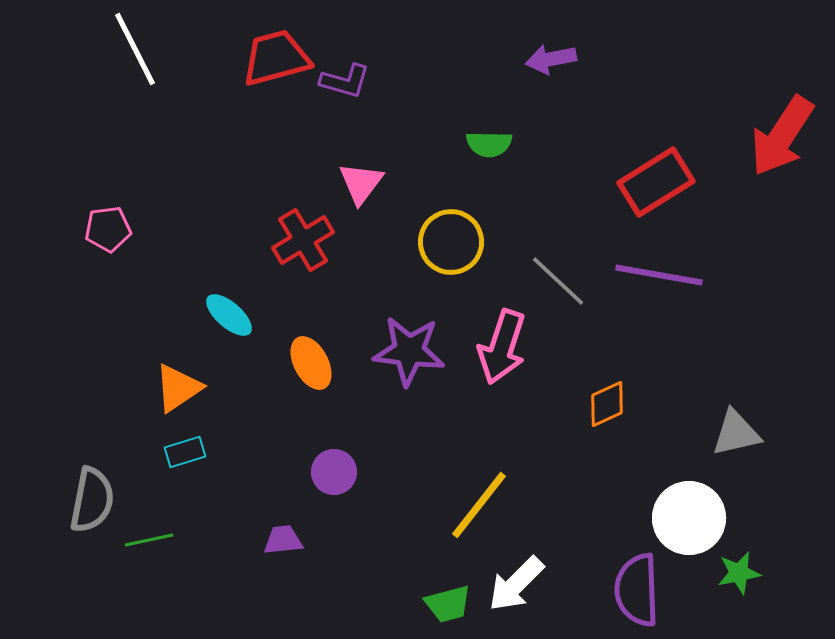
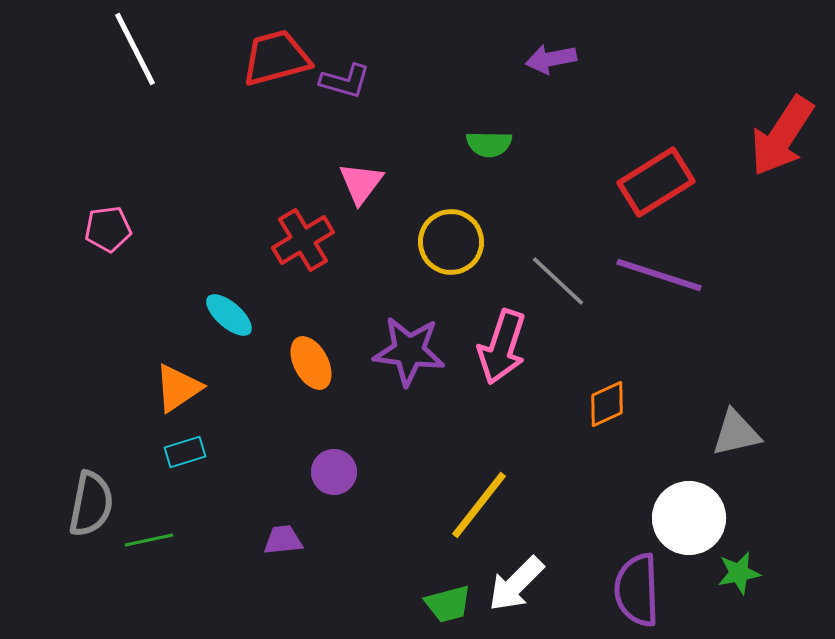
purple line: rotated 8 degrees clockwise
gray semicircle: moved 1 px left, 4 px down
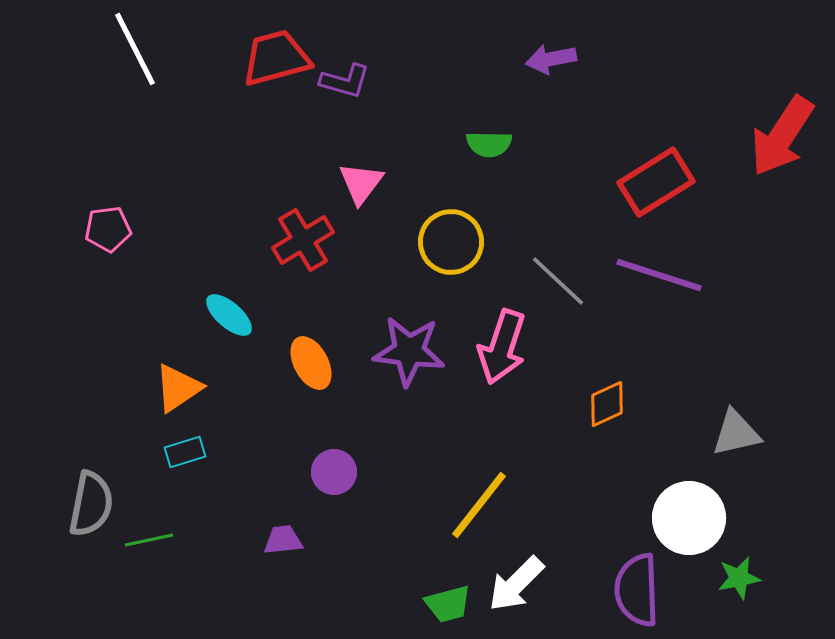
green star: moved 5 px down
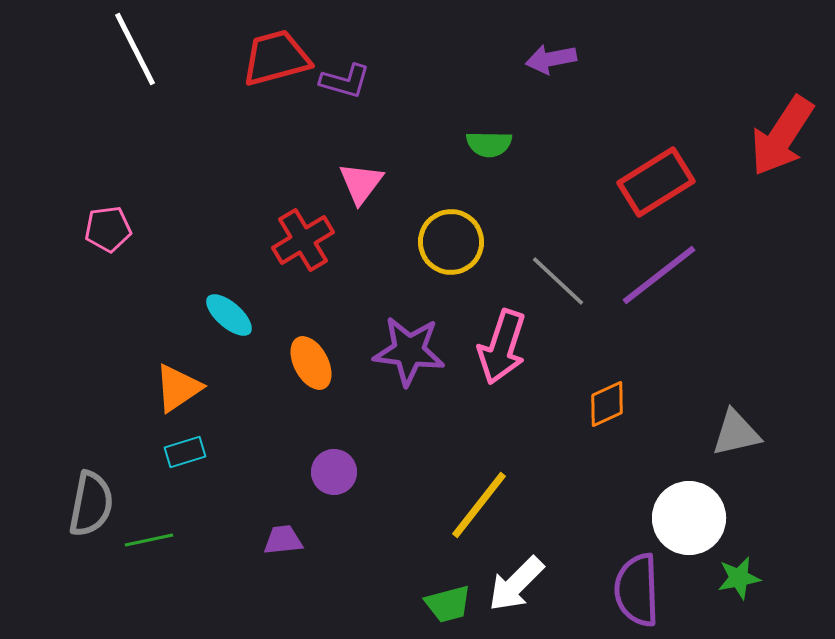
purple line: rotated 56 degrees counterclockwise
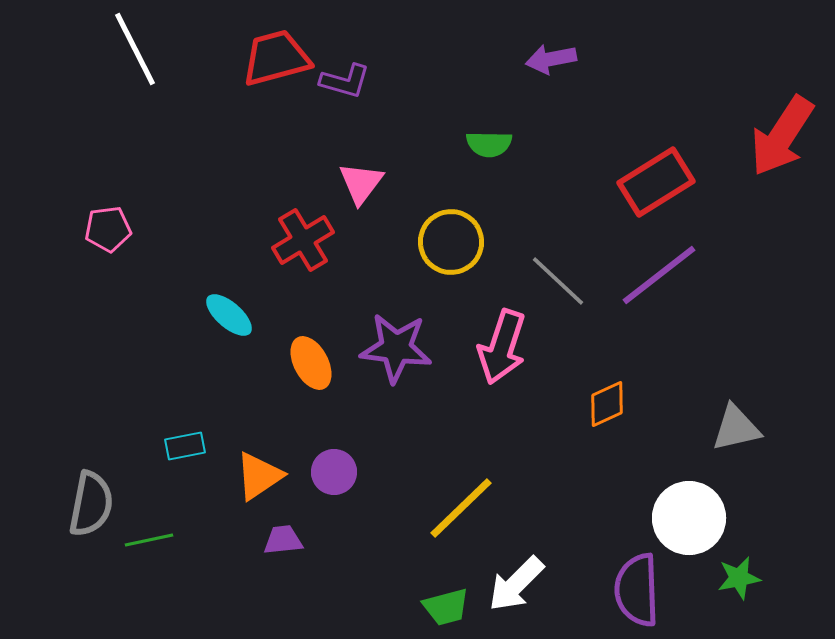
purple star: moved 13 px left, 3 px up
orange triangle: moved 81 px right, 88 px down
gray triangle: moved 5 px up
cyan rectangle: moved 6 px up; rotated 6 degrees clockwise
yellow line: moved 18 px left, 3 px down; rotated 8 degrees clockwise
green trapezoid: moved 2 px left, 3 px down
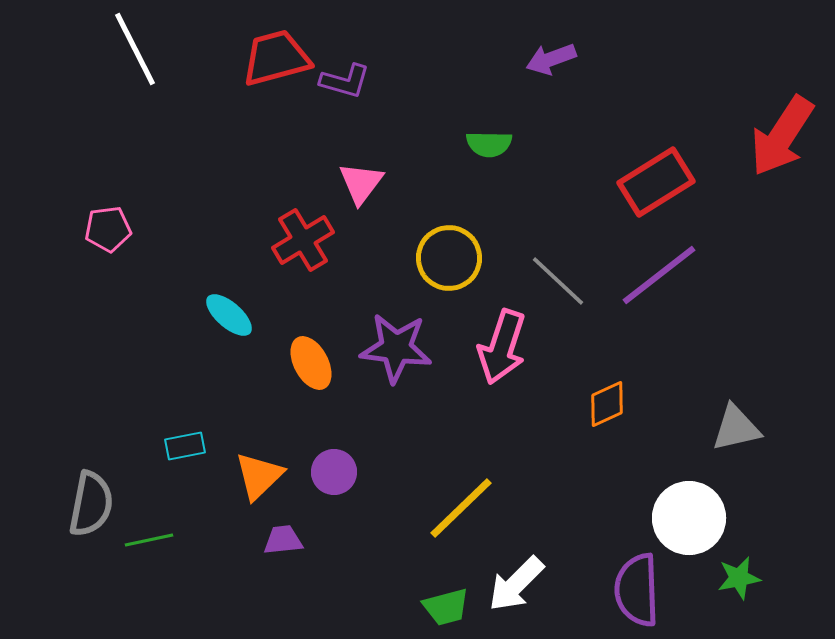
purple arrow: rotated 9 degrees counterclockwise
yellow circle: moved 2 px left, 16 px down
orange triangle: rotated 10 degrees counterclockwise
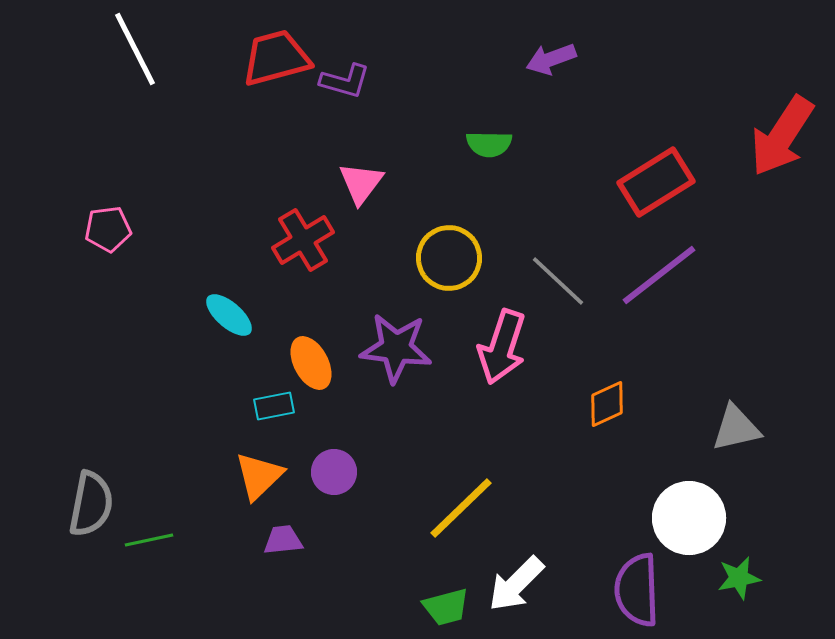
cyan rectangle: moved 89 px right, 40 px up
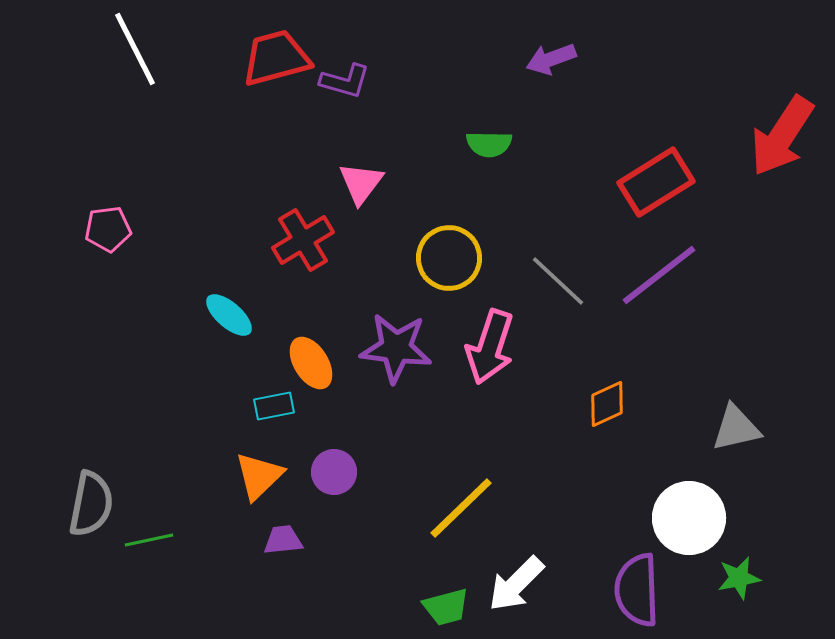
pink arrow: moved 12 px left
orange ellipse: rotated 4 degrees counterclockwise
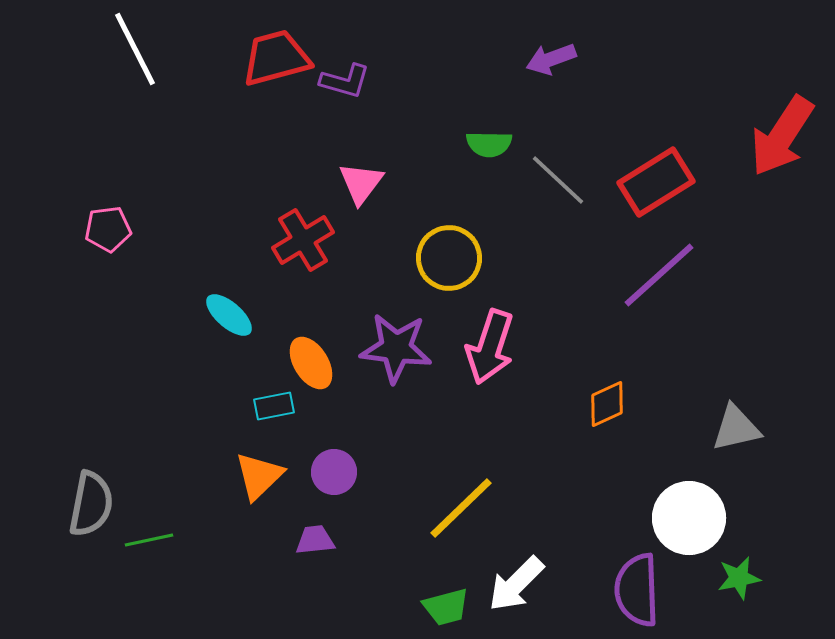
purple line: rotated 4 degrees counterclockwise
gray line: moved 101 px up
purple trapezoid: moved 32 px right
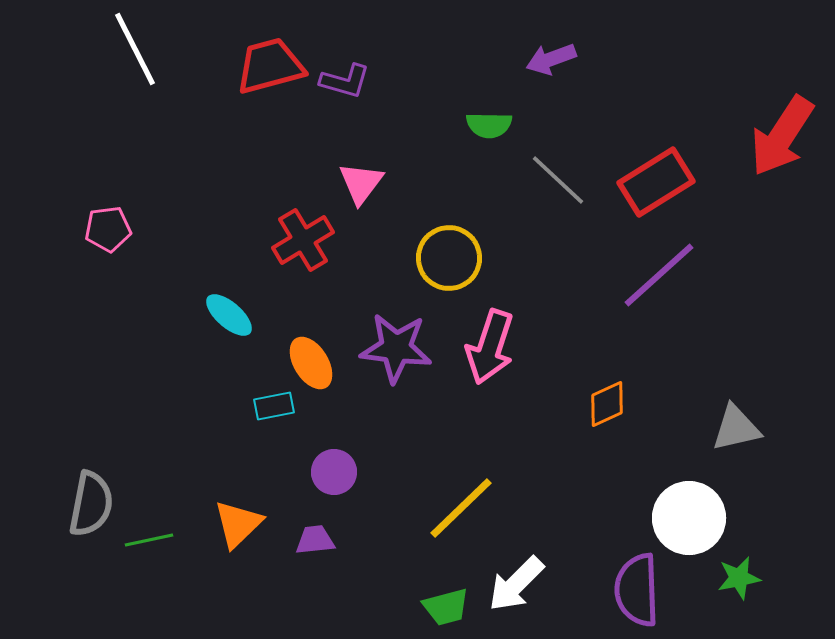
red trapezoid: moved 6 px left, 8 px down
green semicircle: moved 19 px up
orange triangle: moved 21 px left, 48 px down
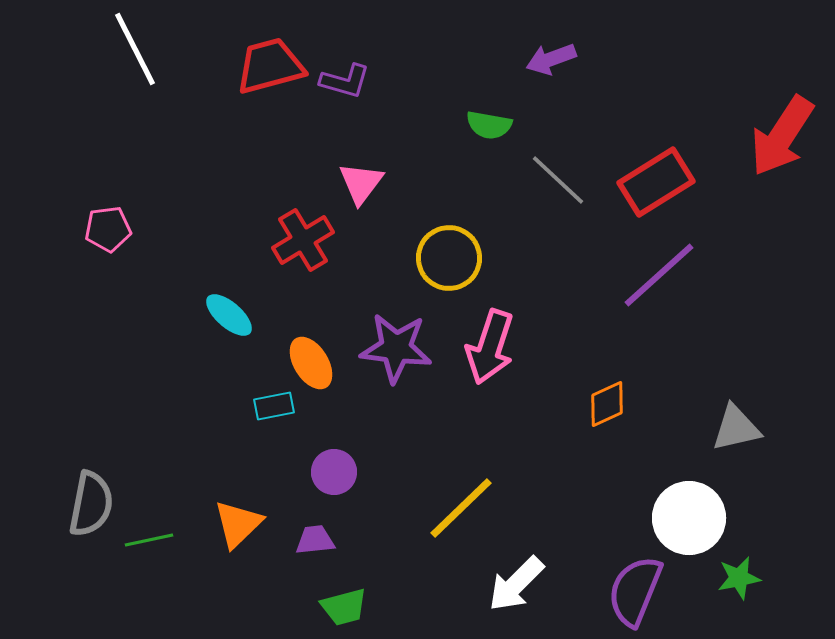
green semicircle: rotated 9 degrees clockwise
purple semicircle: moved 2 px left, 1 px down; rotated 24 degrees clockwise
green trapezoid: moved 102 px left
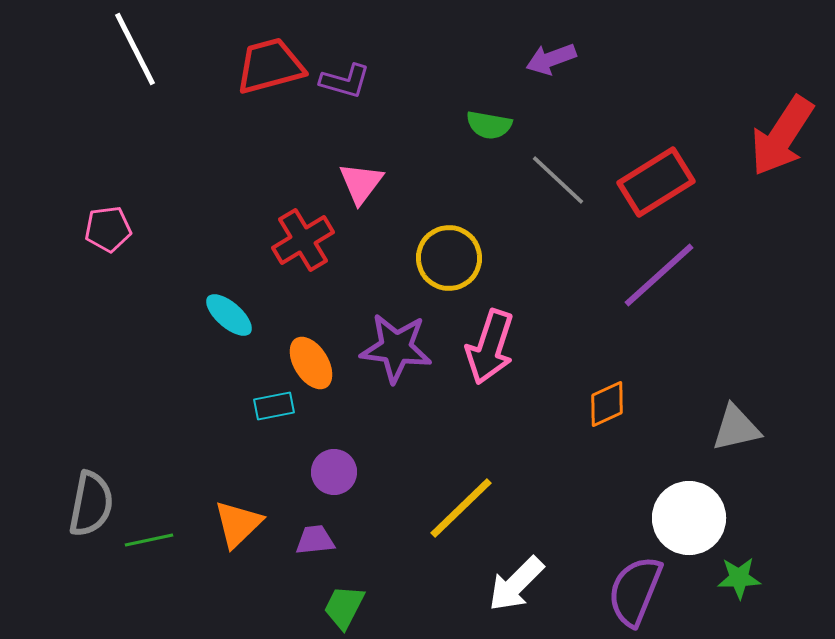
green star: rotated 9 degrees clockwise
green trapezoid: rotated 132 degrees clockwise
